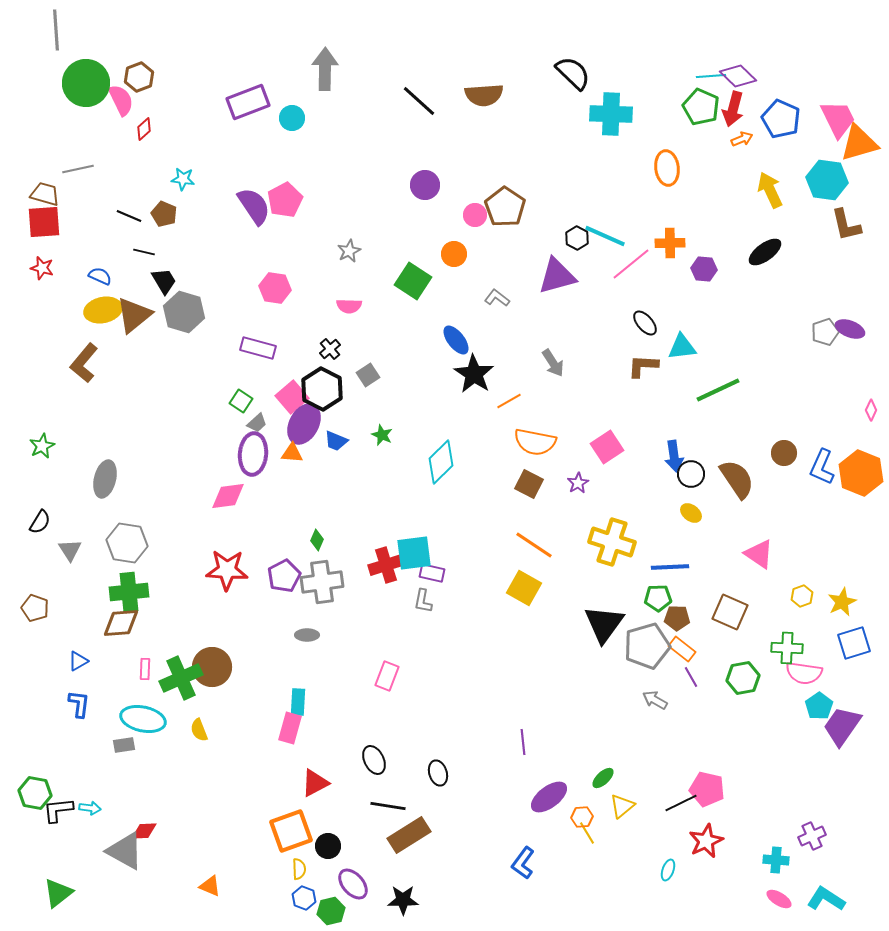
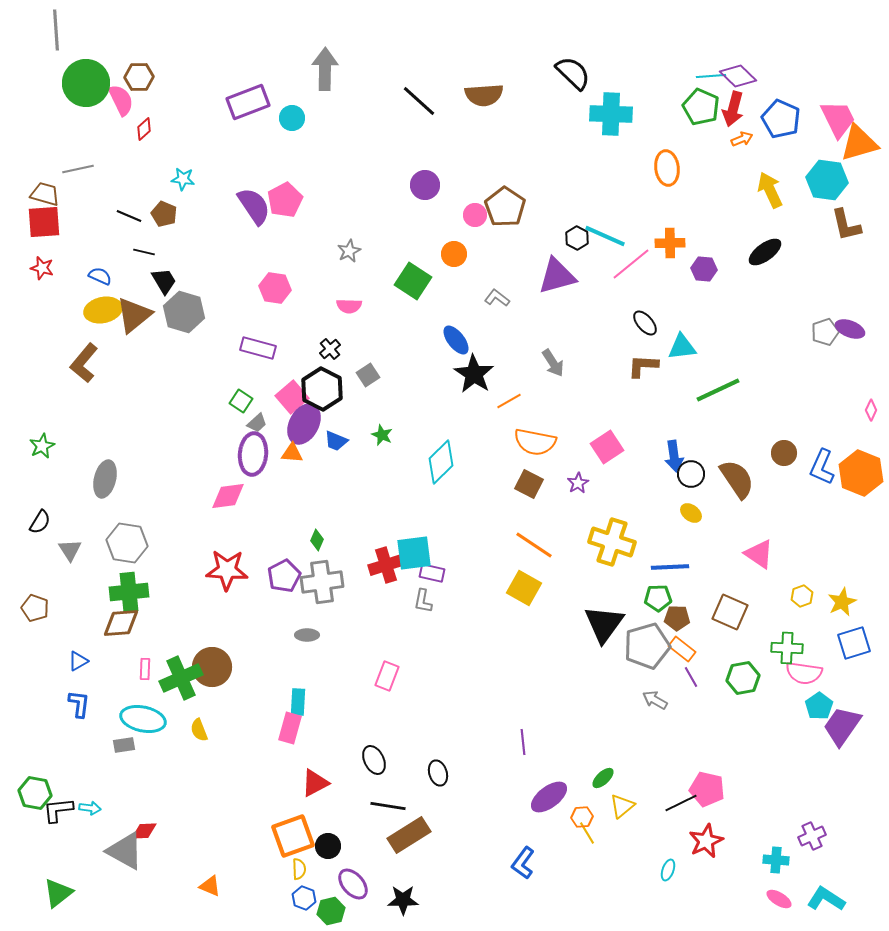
brown hexagon at (139, 77): rotated 20 degrees clockwise
orange square at (291, 831): moved 2 px right, 5 px down
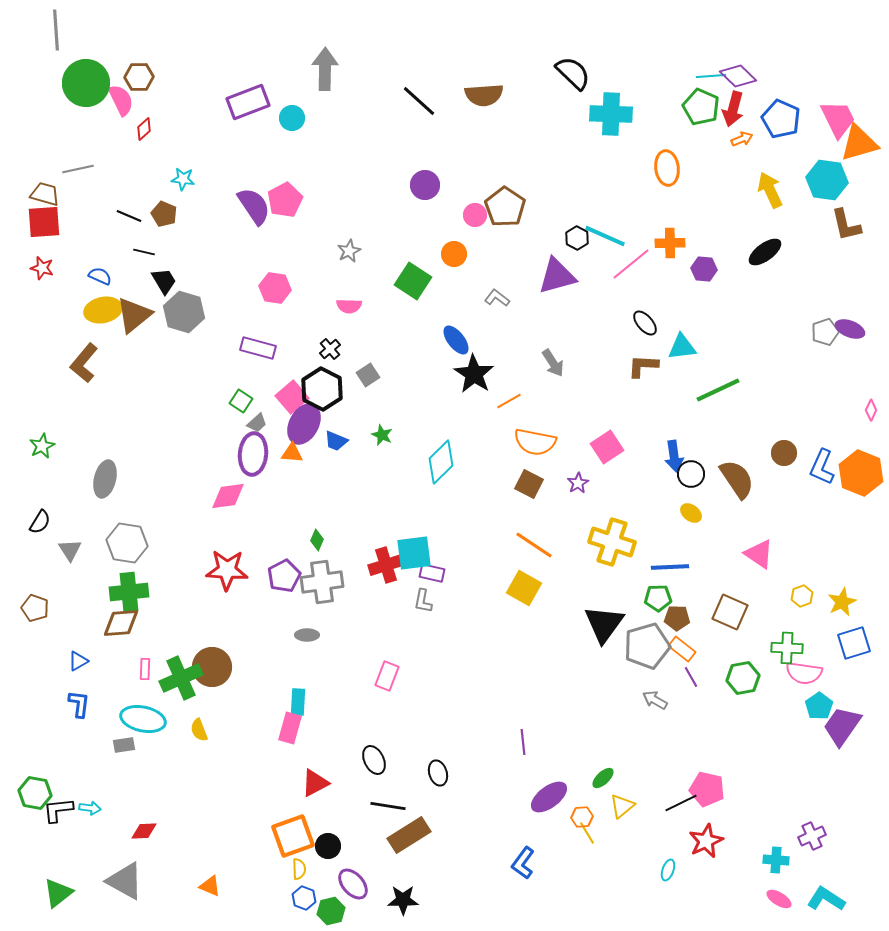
gray triangle at (125, 851): moved 30 px down
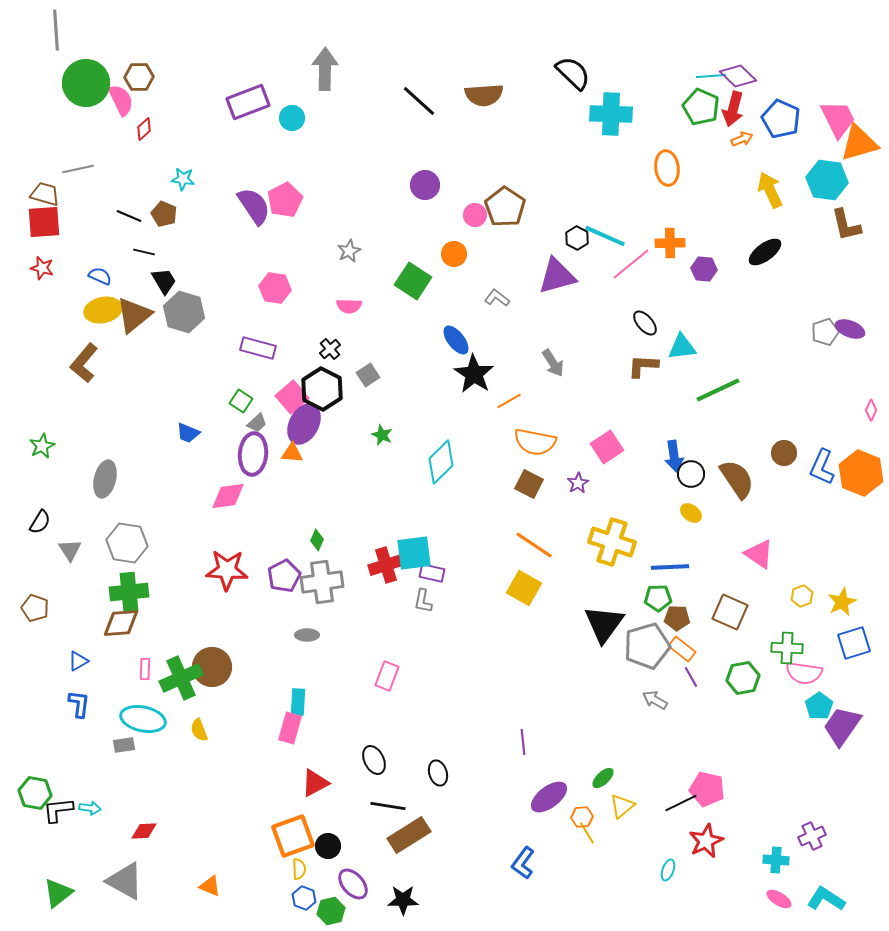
blue trapezoid at (336, 441): moved 148 px left, 8 px up
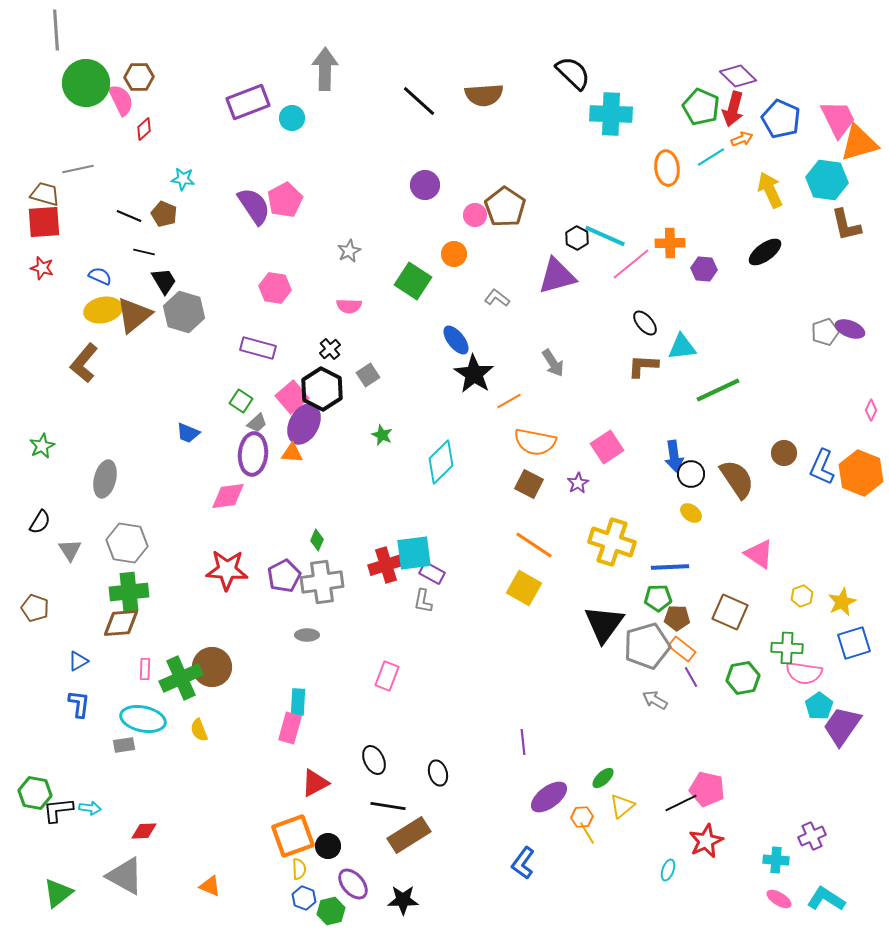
cyan line at (711, 76): moved 81 px down; rotated 28 degrees counterclockwise
purple rectangle at (432, 573): rotated 15 degrees clockwise
gray triangle at (125, 881): moved 5 px up
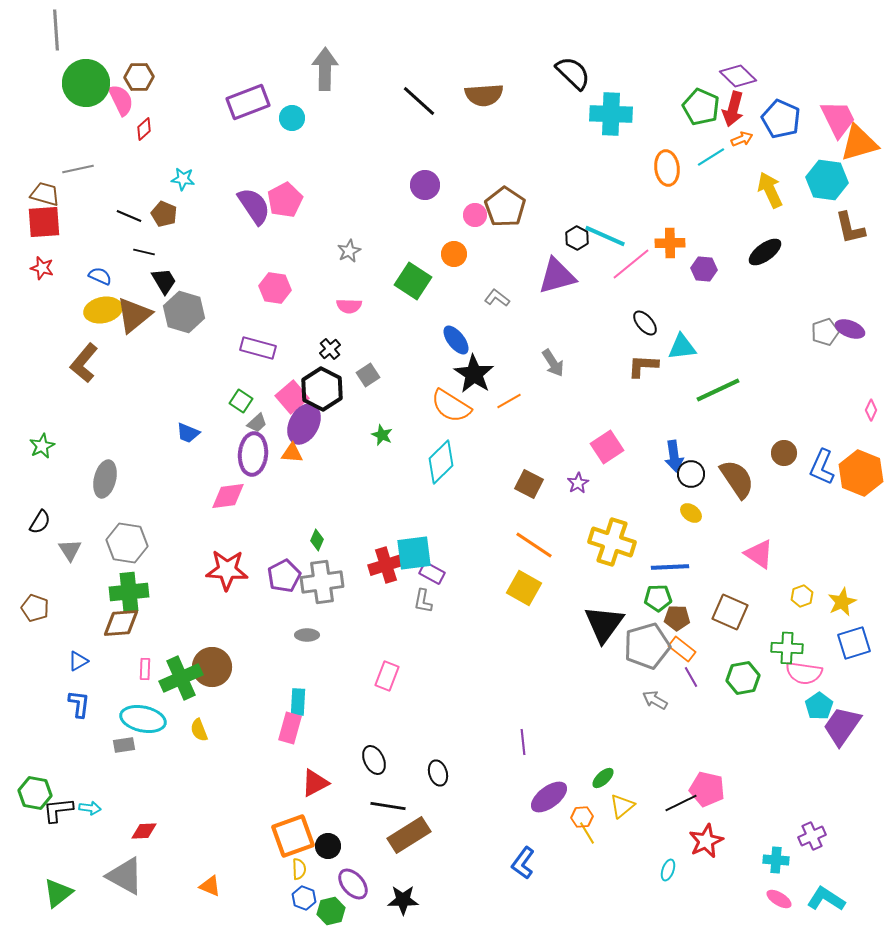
brown L-shape at (846, 225): moved 4 px right, 3 px down
orange semicircle at (535, 442): moved 84 px left, 36 px up; rotated 21 degrees clockwise
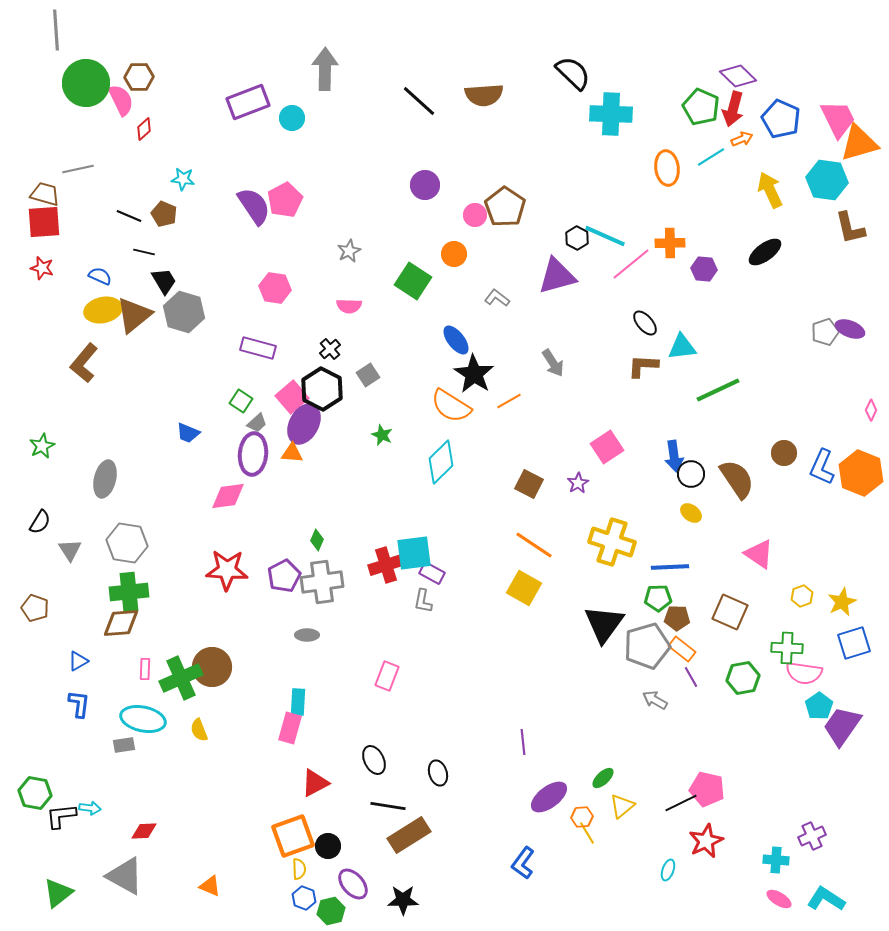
black L-shape at (58, 810): moved 3 px right, 6 px down
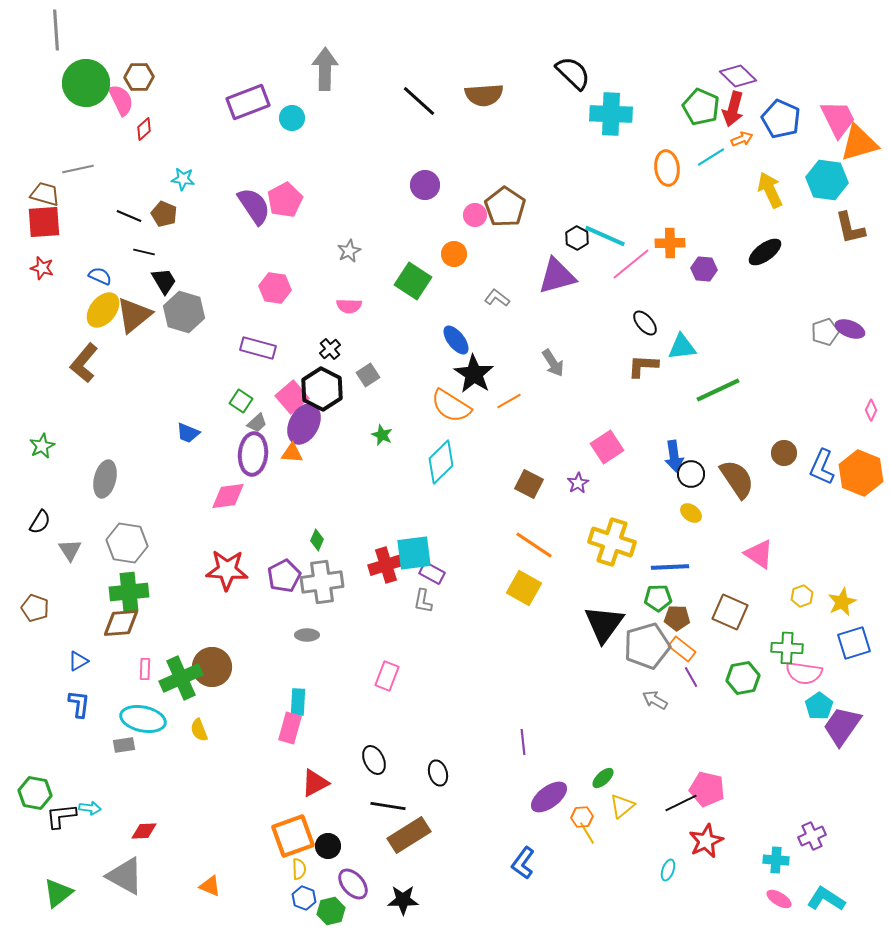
yellow ellipse at (103, 310): rotated 39 degrees counterclockwise
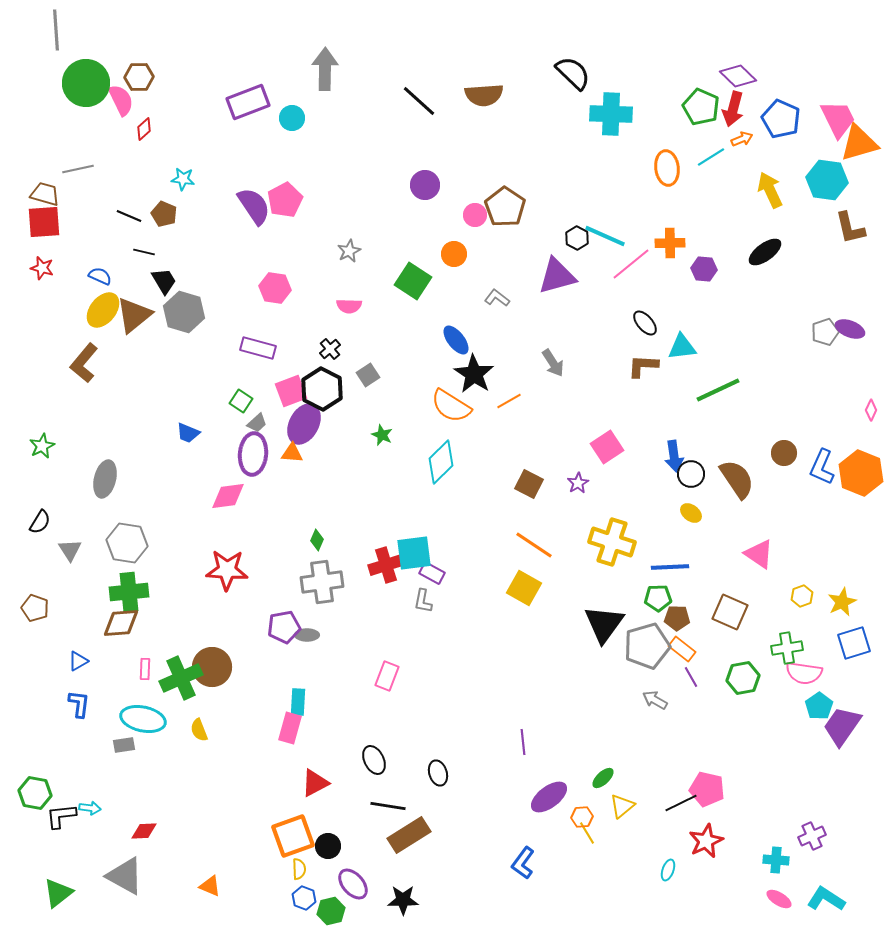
pink square at (292, 397): moved 1 px left, 6 px up; rotated 20 degrees clockwise
purple pentagon at (284, 576): moved 51 px down; rotated 16 degrees clockwise
green cross at (787, 648): rotated 12 degrees counterclockwise
